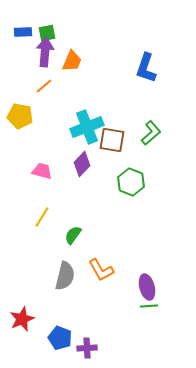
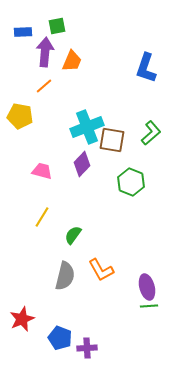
green square: moved 10 px right, 7 px up
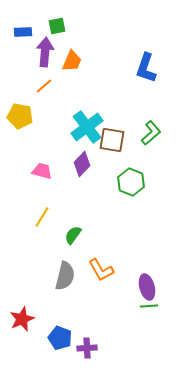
cyan cross: rotated 16 degrees counterclockwise
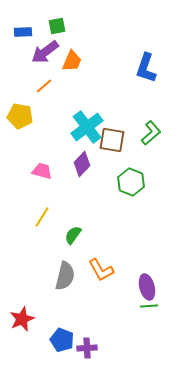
purple arrow: rotated 132 degrees counterclockwise
blue pentagon: moved 2 px right, 2 px down
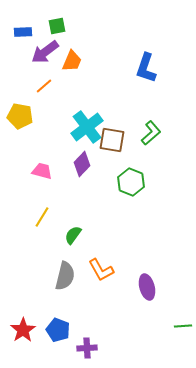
green line: moved 34 px right, 20 px down
red star: moved 1 px right, 11 px down; rotated 10 degrees counterclockwise
blue pentagon: moved 4 px left, 10 px up
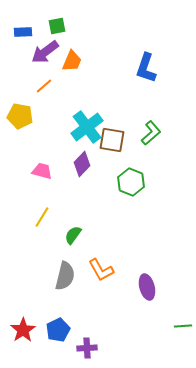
blue pentagon: rotated 25 degrees clockwise
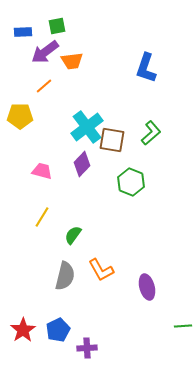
orange trapezoid: rotated 60 degrees clockwise
yellow pentagon: rotated 10 degrees counterclockwise
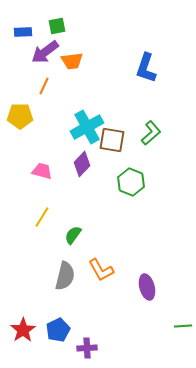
orange line: rotated 24 degrees counterclockwise
cyan cross: rotated 8 degrees clockwise
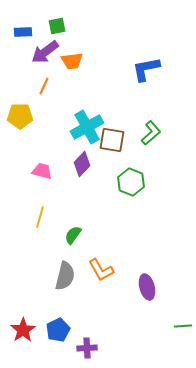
blue L-shape: moved 1 px down; rotated 60 degrees clockwise
yellow line: moved 2 px left; rotated 15 degrees counterclockwise
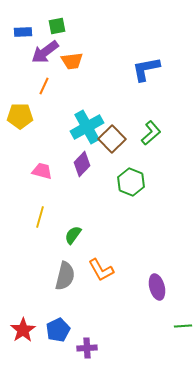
brown square: moved 1 px up; rotated 36 degrees clockwise
purple ellipse: moved 10 px right
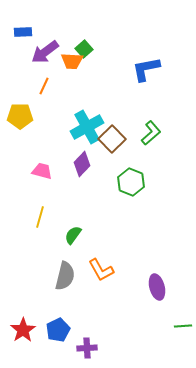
green square: moved 27 px right, 23 px down; rotated 30 degrees counterclockwise
orange trapezoid: rotated 10 degrees clockwise
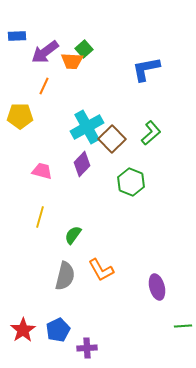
blue rectangle: moved 6 px left, 4 px down
